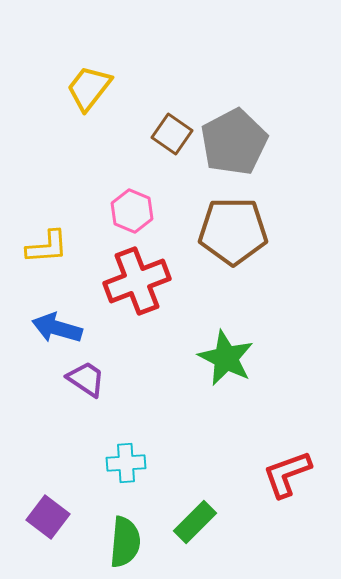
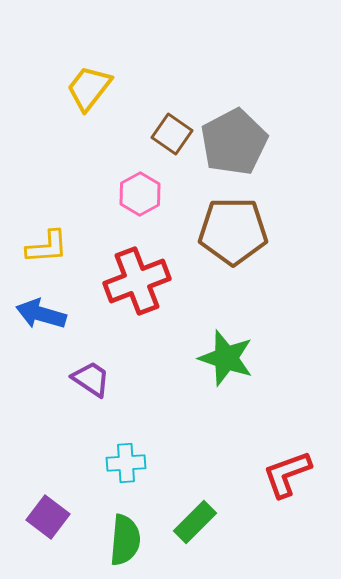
pink hexagon: moved 8 px right, 17 px up; rotated 9 degrees clockwise
blue arrow: moved 16 px left, 14 px up
green star: rotated 8 degrees counterclockwise
purple trapezoid: moved 5 px right
green semicircle: moved 2 px up
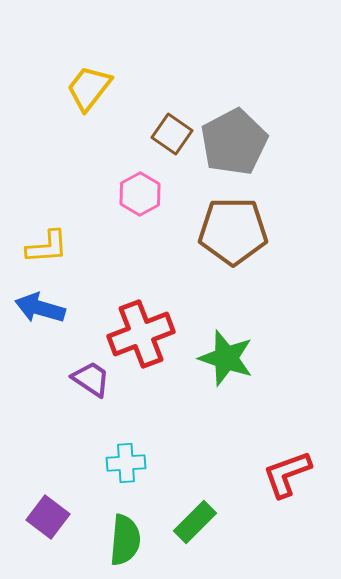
red cross: moved 4 px right, 53 px down
blue arrow: moved 1 px left, 6 px up
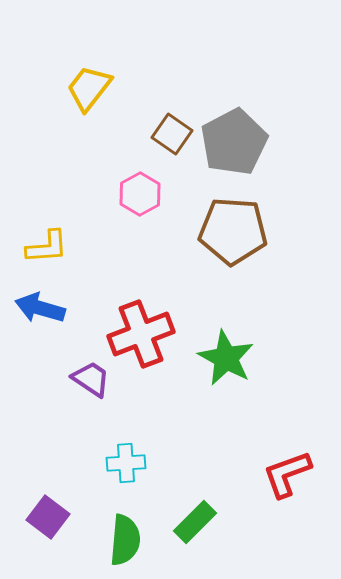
brown pentagon: rotated 4 degrees clockwise
green star: rotated 10 degrees clockwise
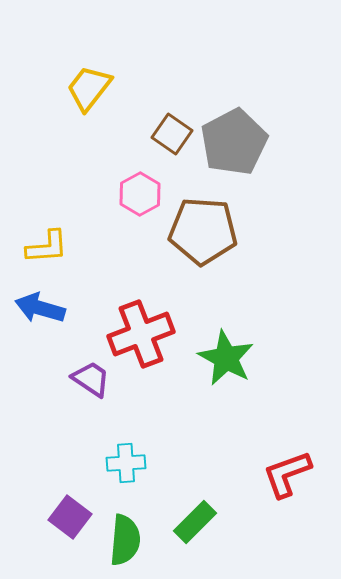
brown pentagon: moved 30 px left
purple square: moved 22 px right
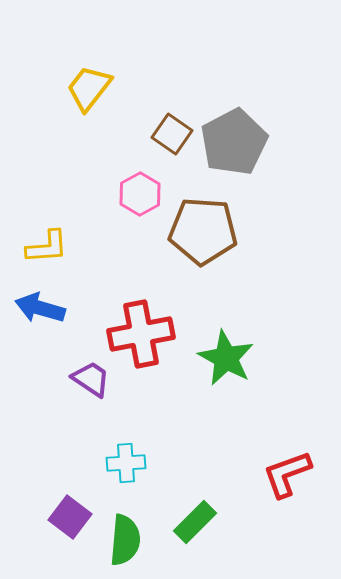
red cross: rotated 10 degrees clockwise
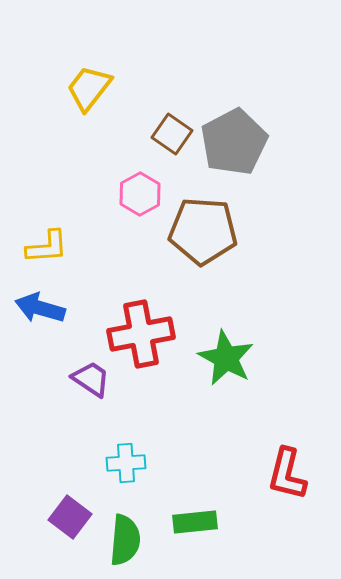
red L-shape: rotated 56 degrees counterclockwise
green rectangle: rotated 39 degrees clockwise
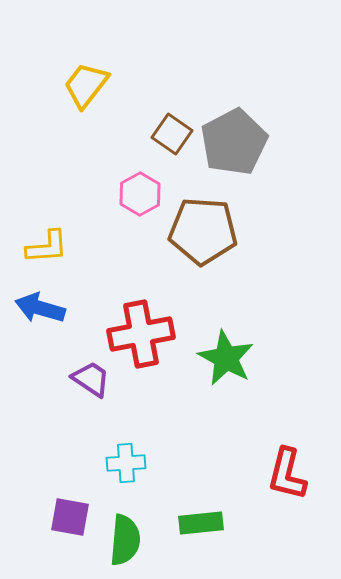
yellow trapezoid: moved 3 px left, 3 px up
purple square: rotated 27 degrees counterclockwise
green rectangle: moved 6 px right, 1 px down
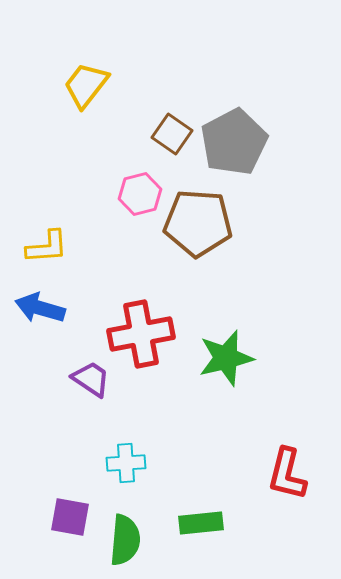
pink hexagon: rotated 15 degrees clockwise
brown pentagon: moved 5 px left, 8 px up
green star: rotated 30 degrees clockwise
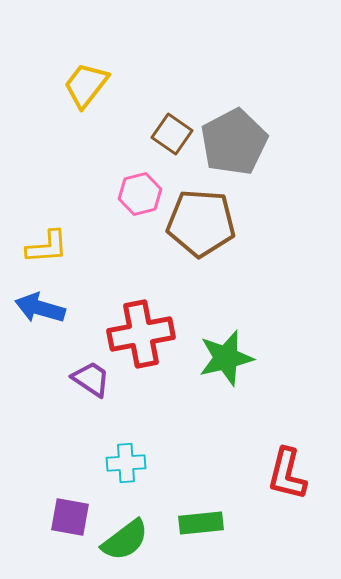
brown pentagon: moved 3 px right
green semicircle: rotated 48 degrees clockwise
